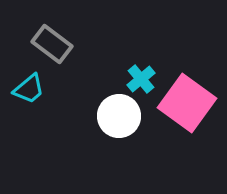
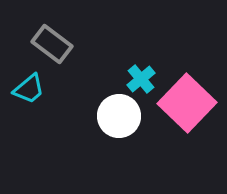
pink square: rotated 8 degrees clockwise
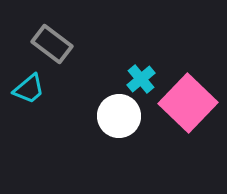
pink square: moved 1 px right
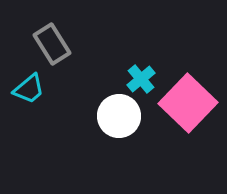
gray rectangle: rotated 21 degrees clockwise
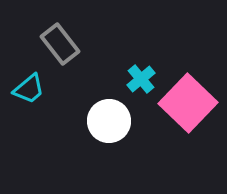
gray rectangle: moved 8 px right; rotated 6 degrees counterclockwise
white circle: moved 10 px left, 5 px down
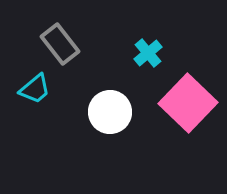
cyan cross: moved 7 px right, 26 px up
cyan trapezoid: moved 6 px right
white circle: moved 1 px right, 9 px up
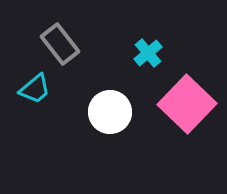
pink square: moved 1 px left, 1 px down
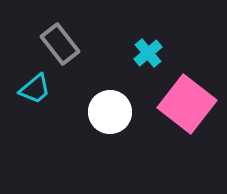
pink square: rotated 6 degrees counterclockwise
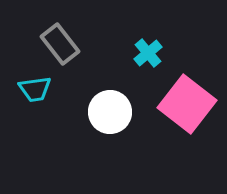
cyan trapezoid: rotated 32 degrees clockwise
